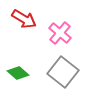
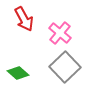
red arrow: rotated 30 degrees clockwise
gray square: moved 2 px right, 5 px up; rotated 8 degrees clockwise
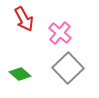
gray square: moved 3 px right, 1 px down
green diamond: moved 2 px right, 1 px down
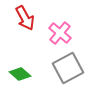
red arrow: moved 1 px right, 1 px up
gray square: rotated 16 degrees clockwise
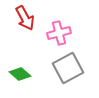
pink cross: moved 1 px left; rotated 35 degrees clockwise
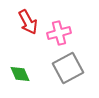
red arrow: moved 3 px right, 4 px down
green diamond: rotated 25 degrees clockwise
